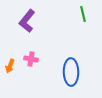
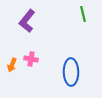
orange arrow: moved 2 px right, 1 px up
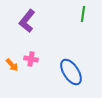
green line: rotated 21 degrees clockwise
orange arrow: rotated 64 degrees counterclockwise
blue ellipse: rotated 32 degrees counterclockwise
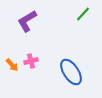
green line: rotated 35 degrees clockwise
purple L-shape: rotated 20 degrees clockwise
pink cross: moved 2 px down; rotated 24 degrees counterclockwise
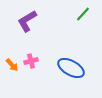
blue ellipse: moved 4 px up; rotated 28 degrees counterclockwise
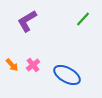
green line: moved 5 px down
pink cross: moved 2 px right, 4 px down; rotated 24 degrees counterclockwise
blue ellipse: moved 4 px left, 7 px down
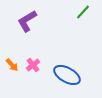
green line: moved 7 px up
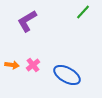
orange arrow: rotated 40 degrees counterclockwise
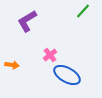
green line: moved 1 px up
pink cross: moved 17 px right, 10 px up
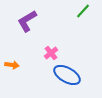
pink cross: moved 1 px right, 2 px up
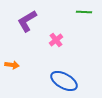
green line: moved 1 px right, 1 px down; rotated 49 degrees clockwise
pink cross: moved 5 px right, 13 px up
blue ellipse: moved 3 px left, 6 px down
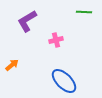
pink cross: rotated 24 degrees clockwise
orange arrow: rotated 48 degrees counterclockwise
blue ellipse: rotated 16 degrees clockwise
